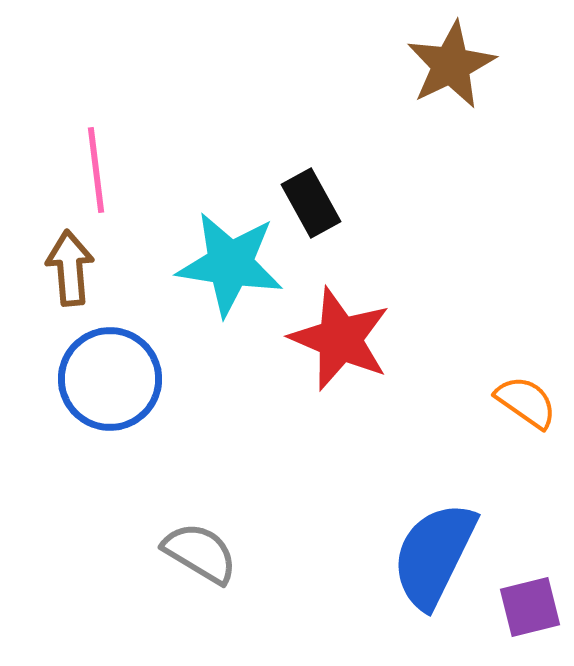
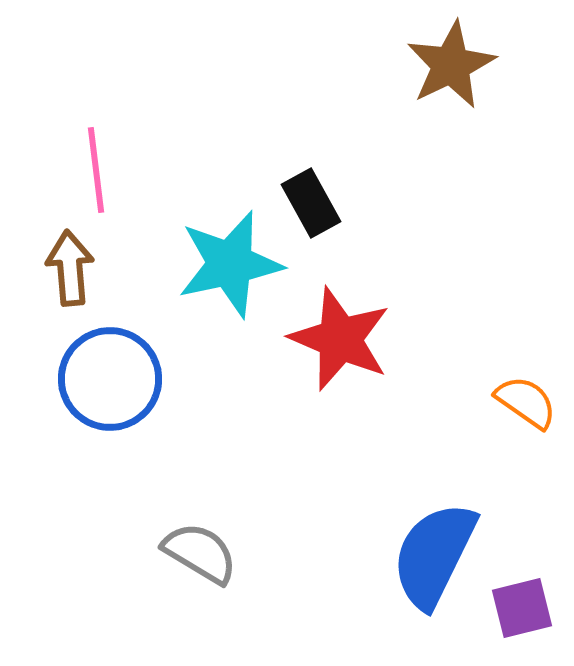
cyan star: rotated 21 degrees counterclockwise
purple square: moved 8 px left, 1 px down
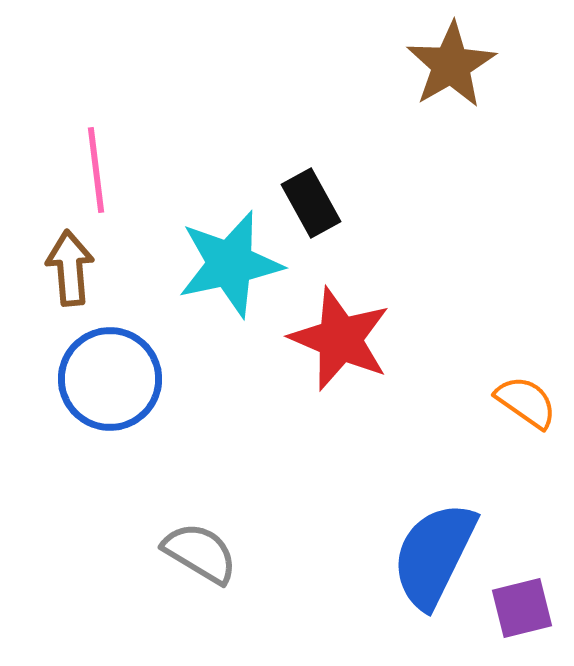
brown star: rotated 4 degrees counterclockwise
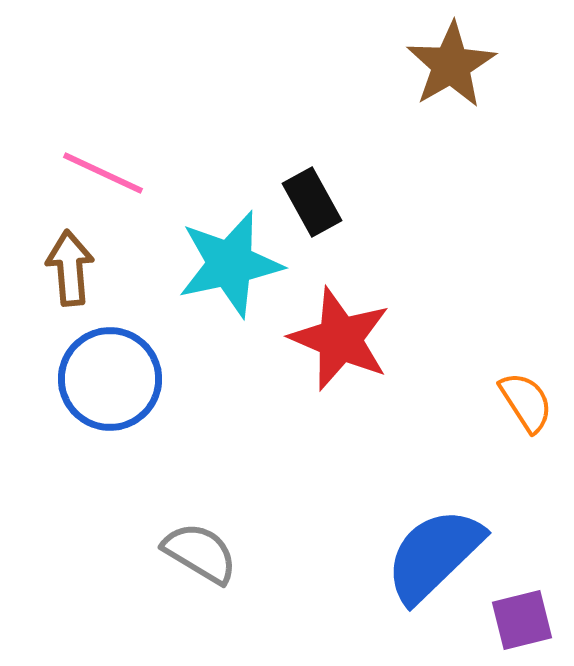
pink line: moved 7 px right, 3 px down; rotated 58 degrees counterclockwise
black rectangle: moved 1 px right, 1 px up
orange semicircle: rotated 22 degrees clockwise
blue semicircle: rotated 20 degrees clockwise
purple square: moved 12 px down
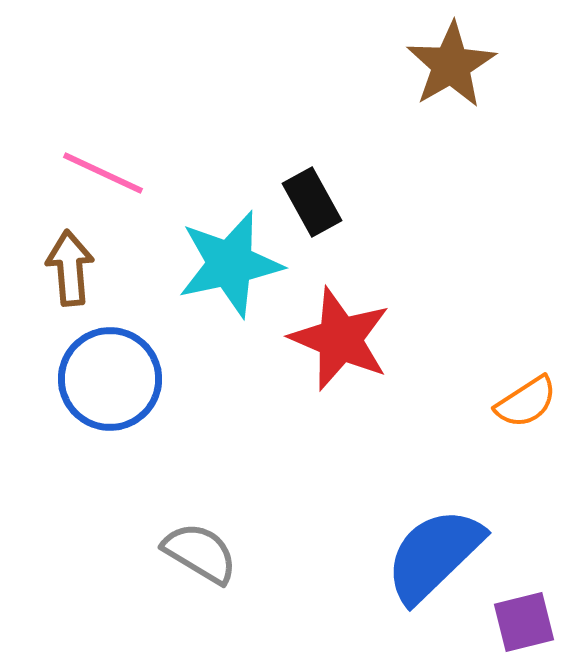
orange semicircle: rotated 90 degrees clockwise
purple square: moved 2 px right, 2 px down
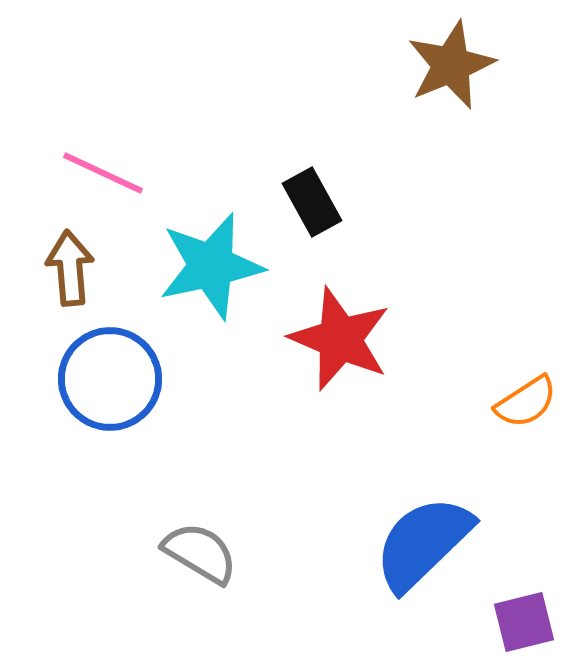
brown star: rotated 8 degrees clockwise
cyan star: moved 19 px left, 2 px down
blue semicircle: moved 11 px left, 12 px up
